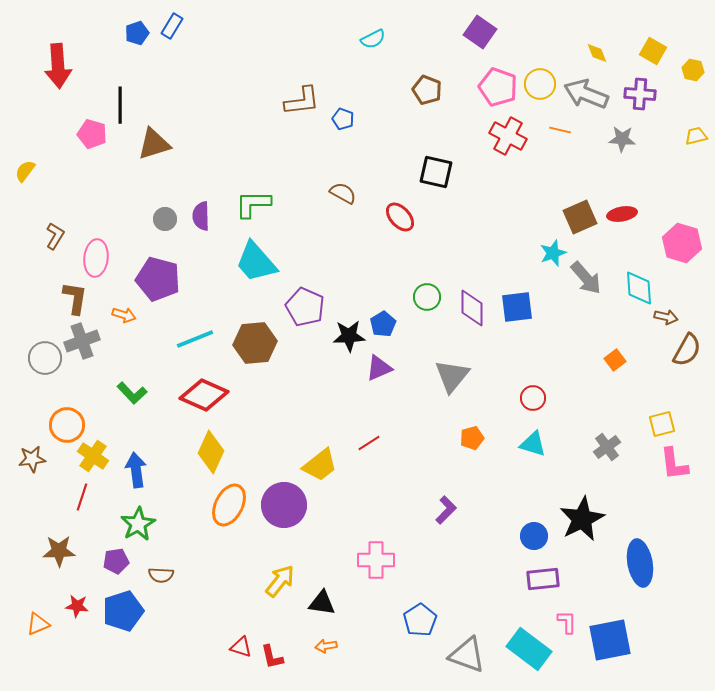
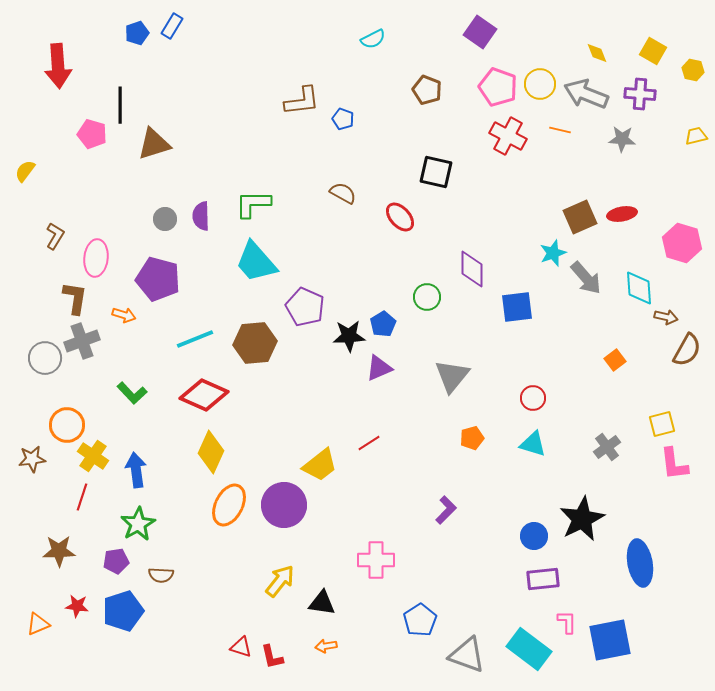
purple diamond at (472, 308): moved 39 px up
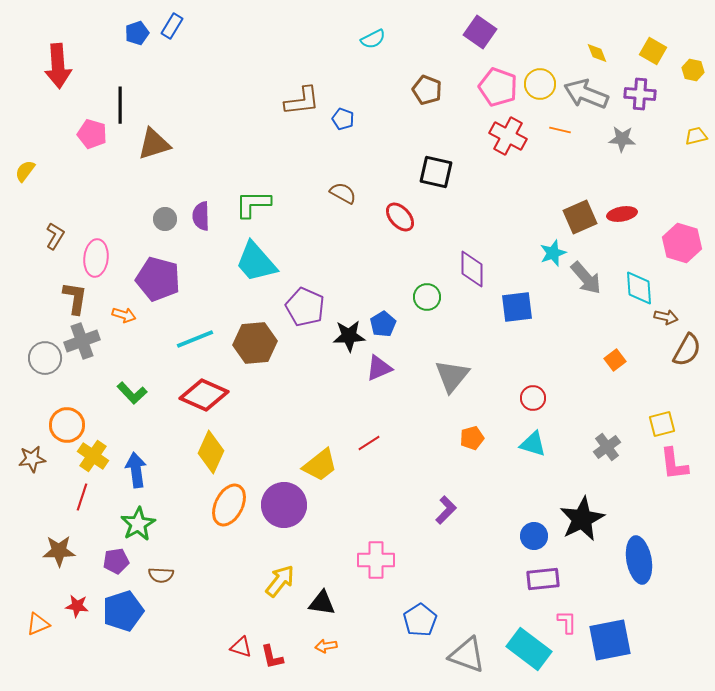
blue ellipse at (640, 563): moved 1 px left, 3 px up
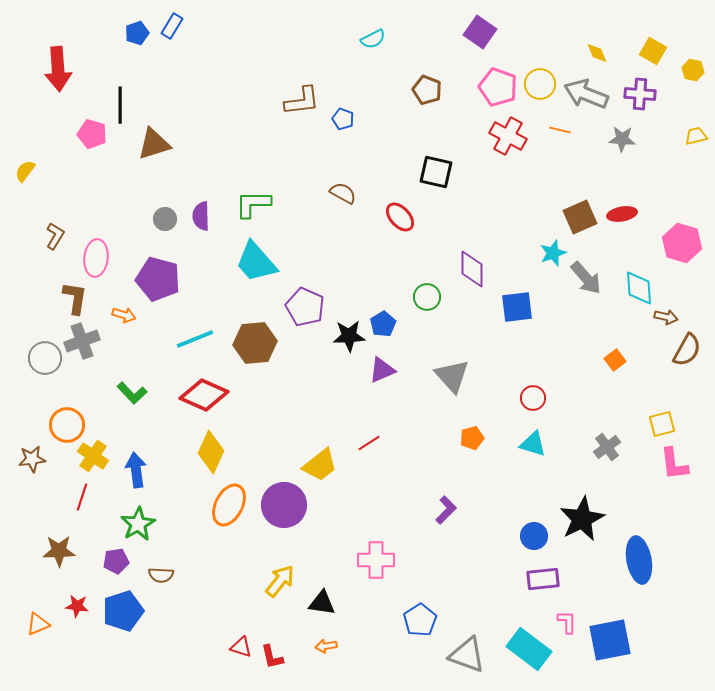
red arrow at (58, 66): moved 3 px down
purple triangle at (379, 368): moved 3 px right, 2 px down
gray triangle at (452, 376): rotated 21 degrees counterclockwise
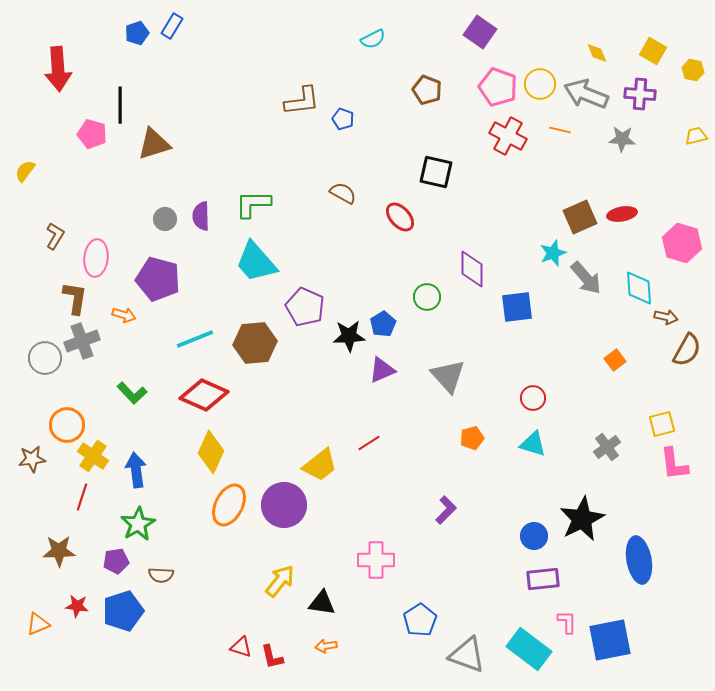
gray triangle at (452, 376): moved 4 px left
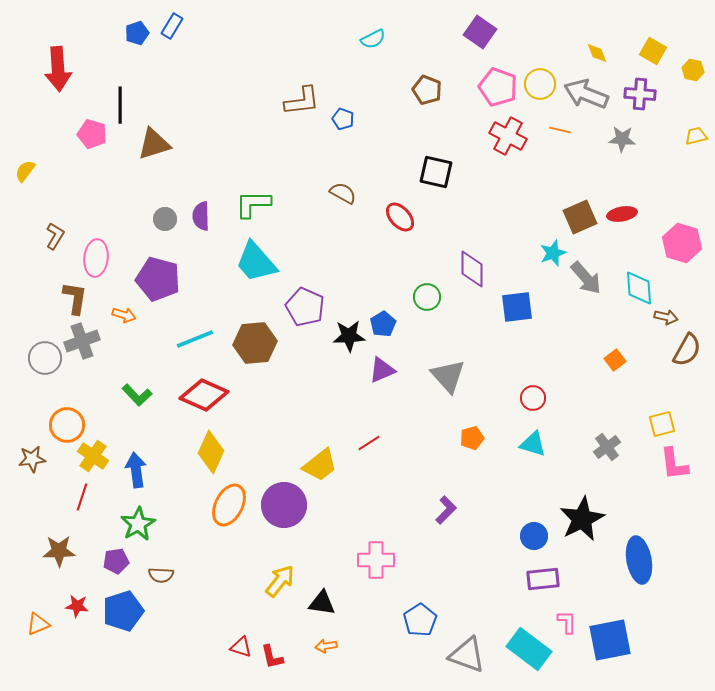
green L-shape at (132, 393): moved 5 px right, 2 px down
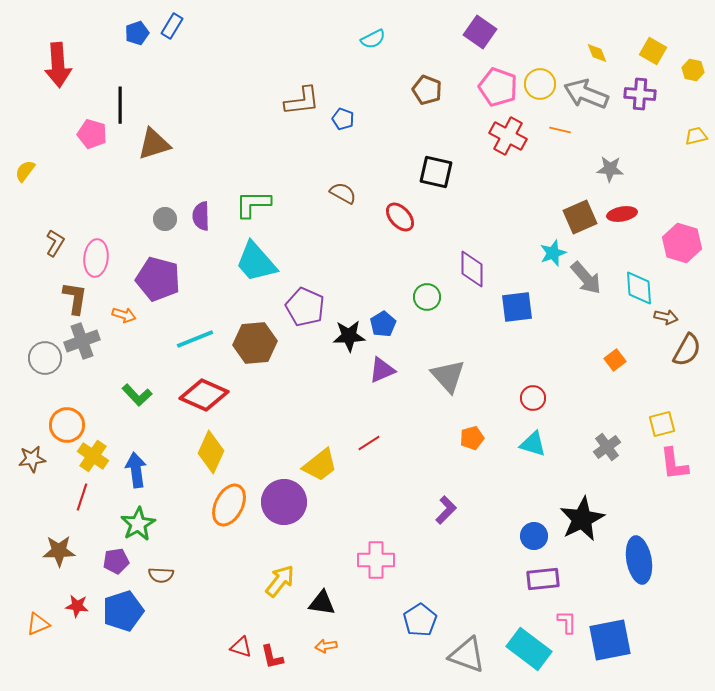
red arrow at (58, 69): moved 4 px up
gray star at (622, 139): moved 12 px left, 30 px down
brown L-shape at (55, 236): moved 7 px down
purple circle at (284, 505): moved 3 px up
